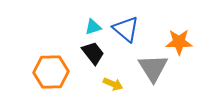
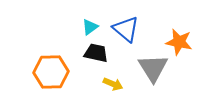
cyan triangle: moved 3 px left; rotated 18 degrees counterclockwise
orange star: rotated 12 degrees clockwise
black trapezoid: moved 3 px right; rotated 40 degrees counterclockwise
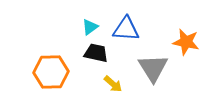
blue triangle: rotated 36 degrees counterclockwise
orange star: moved 7 px right
yellow arrow: rotated 18 degrees clockwise
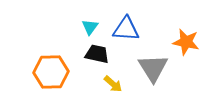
cyan triangle: rotated 18 degrees counterclockwise
black trapezoid: moved 1 px right, 1 px down
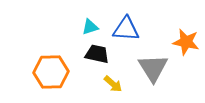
cyan triangle: rotated 36 degrees clockwise
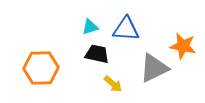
orange star: moved 3 px left, 4 px down
gray triangle: moved 1 px right; rotated 36 degrees clockwise
orange hexagon: moved 10 px left, 4 px up
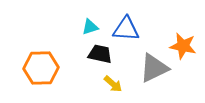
black trapezoid: moved 3 px right
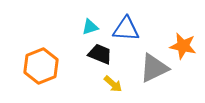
black trapezoid: rotated 10 degrees clockwise
orange hexagon: moved 2 px up; rotated 20 degrees counterclockwise
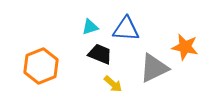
orange star: moved 2 px right, 1 px down
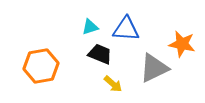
orange star: moved 3 px left, 3 px up
orange hexagon: rotated 12 degrees clockwise
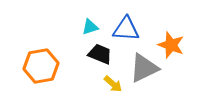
orange star: moved 11 px left, 1 px down; rotated 8 degrees clockwise
gray triangle: moved 10 px left
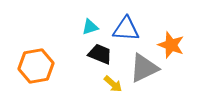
orange hexagon: moved 5 px left
